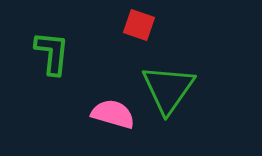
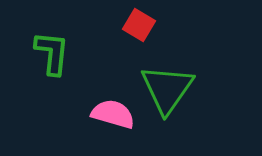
red square: rotated 12 degrees clockwise
green triangle: moved 1 px left
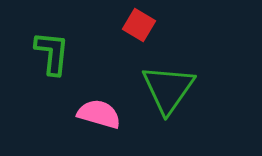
green triangle: moved 1 px right
pink semicircle: moved 14 px left
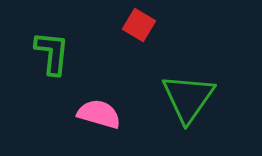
green triangle: moved 20 px right, 9 px down
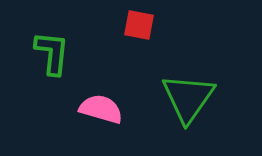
red square: rotated 20 degrees counterclockwise
pink semicircle: moved 2 px right, 5 px up
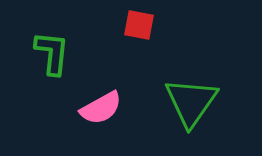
green triangle: moved 3 px right, 4 px down
pink semicircle: moved 1 px up; rotated 135 degrees clockwise
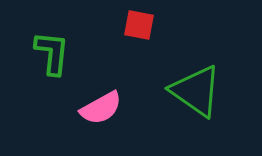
green triangle: moved 5 px right, 11 px up; rotated 30 degrees counterclockwise
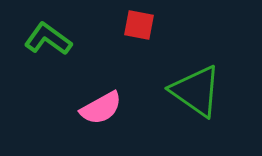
green L-shape: moved 4 px left, 14 px up; rotated 60 degrees counterclockwise
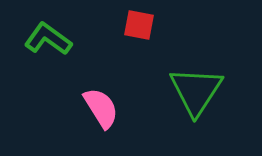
green triangle: rotated 28 degrees clockwise
pink semicircle: rotated 93 degrees counterclockwise
